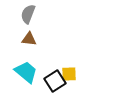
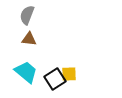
gray semicircle: moved 1 px left, 1 px down
black square: moved 2 px up
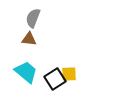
gray semicircle: moved 6 px right, 3 px down
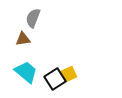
brown triangle: moved 6 px left; rotated 14 degrees counterclockwise
yellow square: rotated 21 degrees counterclockwise
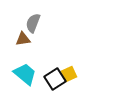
gray semicircle: moved 5 px down
cyan trapezoid: moved 1 px left, 2 px down
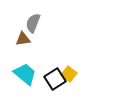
yellow square: rotated 28 degrees counterclockwise
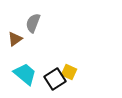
brown triangle: moved 8 px left; rotated 28 degrees counterclockwise
yellow square: moved 2 px up; rotated 14 degrees counterclockwise
